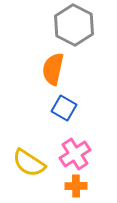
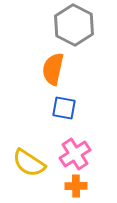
blue square: rotated 20 degrees counterclockwise
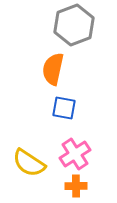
gray hexagon: rotated 12 degrees clockwise
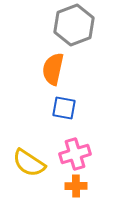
pink cross: rotated 16 degrees clockwise
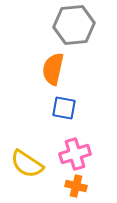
gray hexagon: rotated 15 degrees clockwise
yellow semicircle: moved 2 px left, 1 px down
orange cross: rotated 15 degrees clockwise
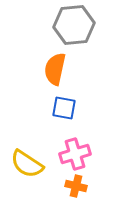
orange semicircle: moved 2 px right
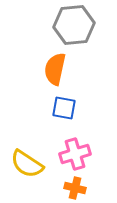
orange cross: moved 1 px left, 2 px down
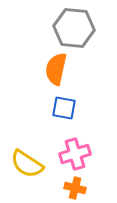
gray hexagon: moved 3 px down; rotated 12 degrees clockwise
orange semicircle: moved 1 px right
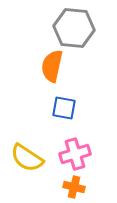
orange semicircle: moved 4 px left, 3 px up
yellow semicircle: moved 6 px up
orange cross: moved 1 px left, 1 px up
